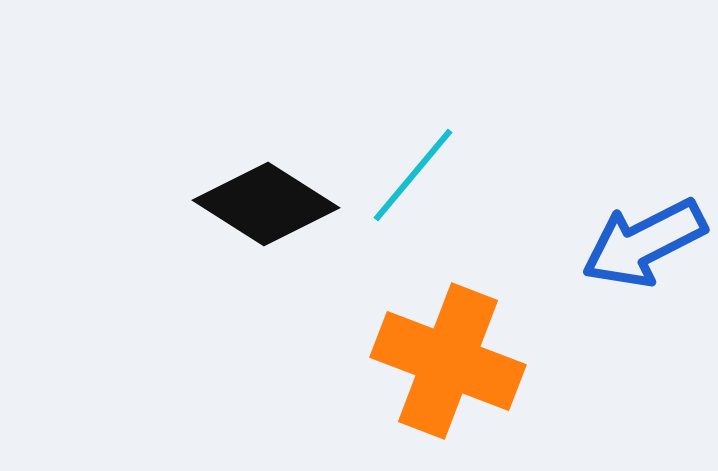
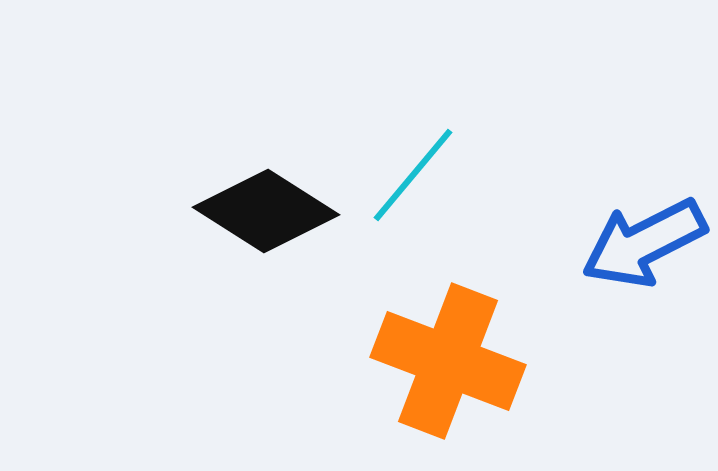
black diamond: moved 7 px down
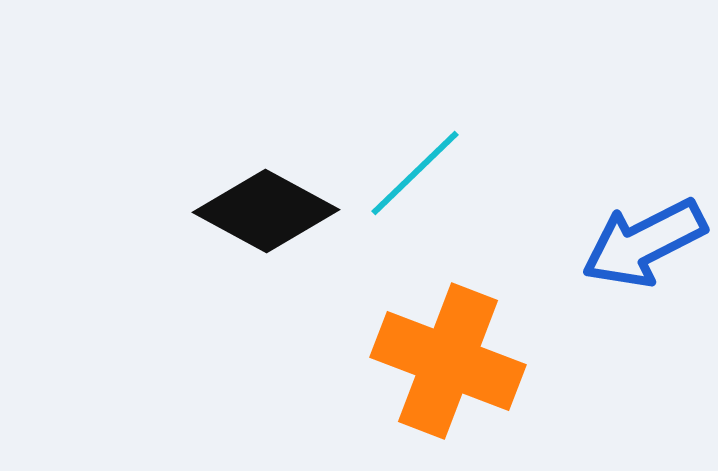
cyan line: moved 2 px right, 2 px up; rotated 6 degrees clockwise
black diamond: rotated 4 degrees counterclockwise
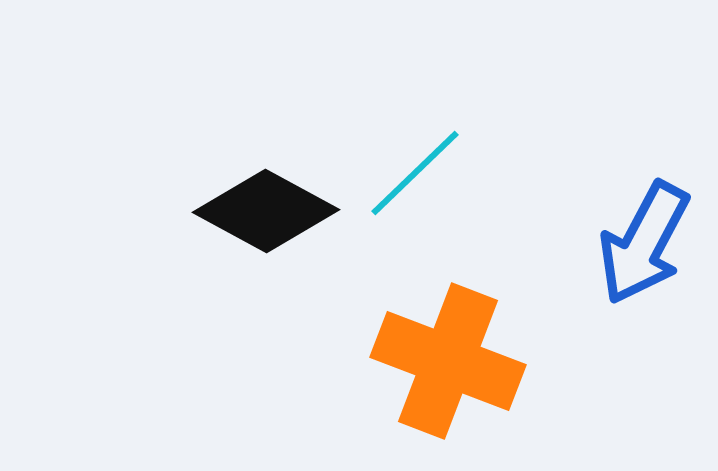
blue arrow: rotated 35 degrees counterclockwise
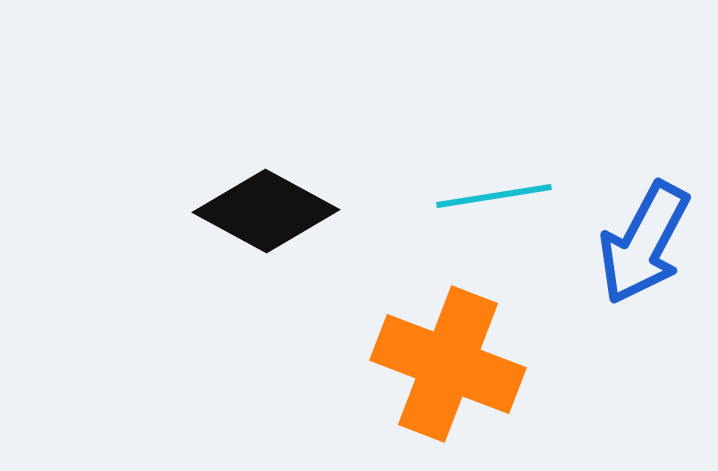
cyan line: moved 79 px right, 23 px down; rotated 35 degrees clockwise
orange cross: moved 3 px down
